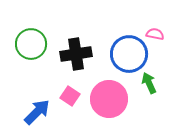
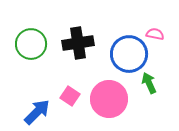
black cross: moved 2 px right, 11 px up
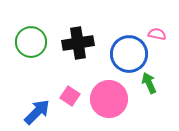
pink semicircle: moved 2 px right
green circle: moved 2 px up
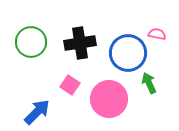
black cross: moved 2 px right
blue circle: moved 1 px left, 1 px up
pink square: moved 11 px up
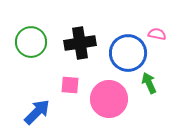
pink square: rotated 30 degrees counterclockwise
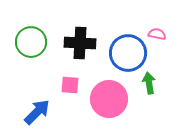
black cross: rotated 12 degrees clockwise
green arrow: rotated 15 degrees clockwise
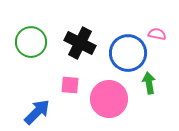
black cross: rotated 24 degrees clockwise
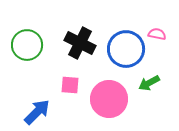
green circle: moved 4 px left, 3 px down
blue circle: moved 2 px left, 4 px up
green arrow: rotated 110 degrees counterclockwise
